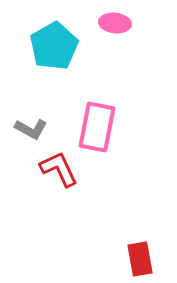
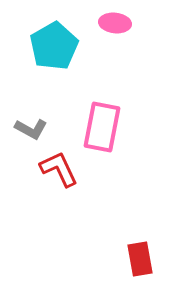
pink rectangle: moved 5 px right
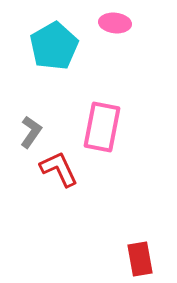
gray L-shape: moved 3 px down; rotated 84 degrees counterclockwise
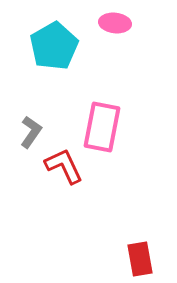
red L-shape: moved 5 px right, 3 px up
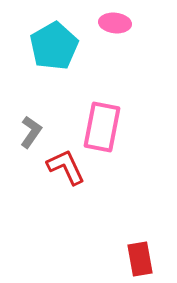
red L-shape: moved 2 px right, 1 px down
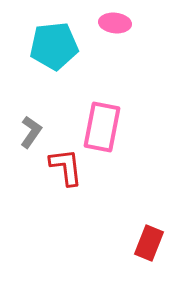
cyan pentagon: rotated 24 degrees clockwise
red L-shape: rotated 18 degrees clockwise
red rectangle: moved 9 px right, 16 px up; rotated 32 degrees clockwise
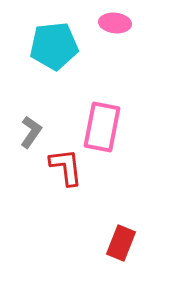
red rectangle: moved 28 px left
